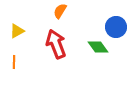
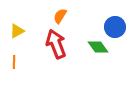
orange semicircle: moved 5 px down
blue circle: moved 1 px left
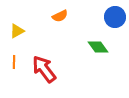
orange semicircle: rotated 147 degrees counterclockwise
blue circle: moved 10 px up
red arrow: moved 12 px left, 25 px down; rotated 16 degrees counterclockwise
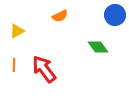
blue circle: moved 2 px up
orange line: moved 3 px down
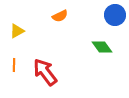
green diamond: moved 4 px right
red arrow: moved 1 px right, 3 px down
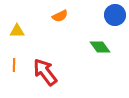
yellow triangle: rotated 28 degrees clockwise
green diamond: moved 2 px left
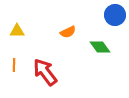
orange semicircle: moved 8 px right, 16 px down
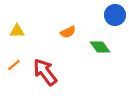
orange line: rotated 48 degrees clockwise
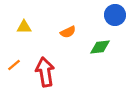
yellow triangle: moved 7 px right, 4 px up
green diamond: rotated 60 degrees counterclockwise
red arrow: rotated 28 degrees clockwise
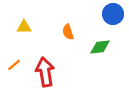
blue circle: moved 2 px left, 1 px up
orange semicircle: rotated 98 degrees clockwise
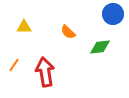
orange semicircle: rotated 28 degrees counterclockwise
orange line: rotated 16 degrees counterclockwise
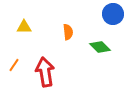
orange semicircle: rotated 140 degrees counterclockwise
green diamond: rotated 50 degrees clockwise
